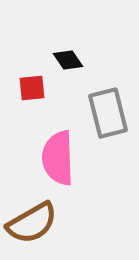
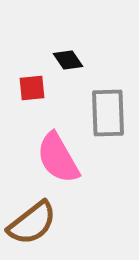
gray rectangle: rotated 12 degrees clockwise
pink semicircle: rotated 28 degrees counterclockwise
brown semicircle: rotated 8 degrees counterclockwise
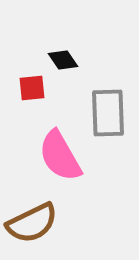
black diamond: moved 5 px left
pink semicircle: moved 2 px right, 2 px up
brown semicircle: rotated 12 degrees clockwise
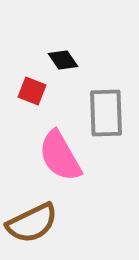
red square: moved 3 px down; rotated 28 degrees clockwise
gray rectangle: moved 2 px left
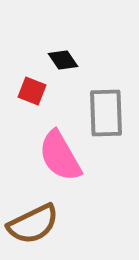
brown semicircle: moved 1 px right, 1 px down
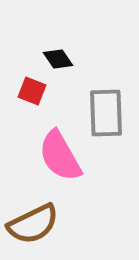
black diamond: moved 5 px left, 1 px up
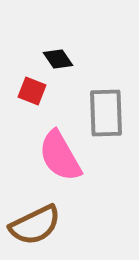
brown semicircle: moved 2 px right, 1 px down
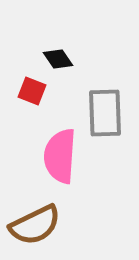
gray rectangle: moved 1 px left
pink semicircle: rotated 34 degrees clockwise
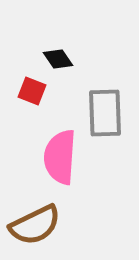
pink semicircle: moved 1 px down
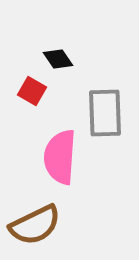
red square: rotated 8 degrees clockwise
